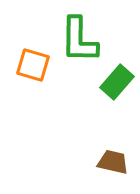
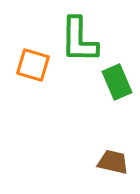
green rectangle: rotated 64 degrees counterclockwise
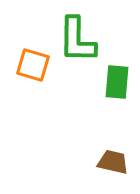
green L-shape: moved 2 px left
green rectangle: rotated 28 degrees clockwise
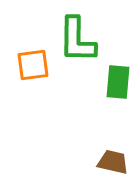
orange square: rotated 24 degrees counterclockwise
green rectangle: moved 1 px right
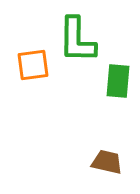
green rectangle: moved 1 px up
brown trapezoid: moved 6 px left
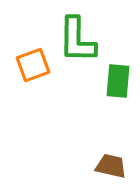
orange square: rotated 12 degrees counterclockwise
brown trapezoid: moved 4 px right, 4 px down
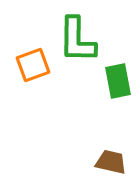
green rectangle: rotated 16 degrees counterclockwise
brown trapezoid: moved 4 px up
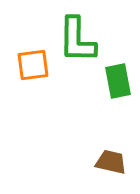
orange square: rotated 12 degrees clockwise
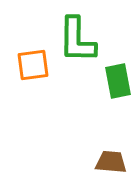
brown trapezoid: rotated 8 degrees counterclockwise
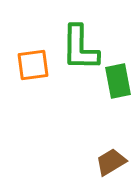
green L-shape: moved 3 px right, 8 px down
brown trapezoid: rotated 36 degrees counterclockwise
